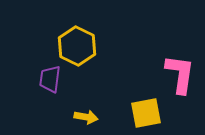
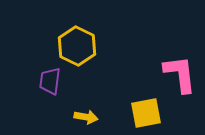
pink L-shape: rotated 15 degrees counterclockwise
purple trapezoid: moved 2 px down
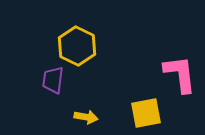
purple trapezoid: moved 3 px right, 1 px up
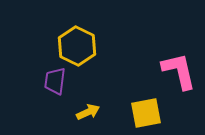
pink L-shape: moved 1 px left, 3 px up; rotated 6 degrees counterclockwise
purple trapezoid: moved 2 px right, 1 px down
yellow arrow: moved 2 px right, 5 px up; rotated 35 degrees counterclockwise
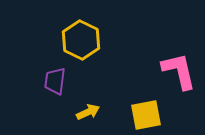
yellow hexagon: moved 4 px right, 6 px up
yellow square: moved 2 px down
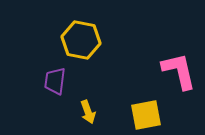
yellow hexagon: rotated 15 degrees counterclockwise
yellow arrow: rotated 95 degrees clockwise
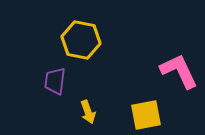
pink L-shape: rotated 12 degrees counterclockwise
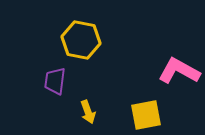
pink L-shape: rotated 36 degrees counterclockwise
